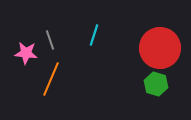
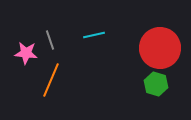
cyan line: rotated 60 degrees clockwise
orange line: moved 1 px down
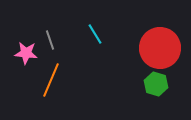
cyan line: moved 1 px right, 1 px up; rotated 70 degrees clockwise
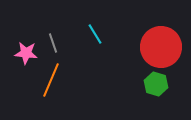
gray line: moved 3 px right, 3 px down
red circle: moved 1 px right, 1 px up
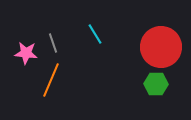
green hexagon: rotated 15 degrees counterclockwise
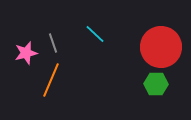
cyan line: rotated 15 degrees counterclockwise
pink star: rotated 20 degrees counterclockwise
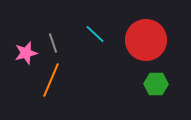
red circle: moved 15 px left, 7 px up
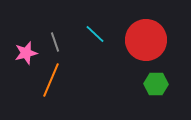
gray line: moved 2 px right, 1 px up
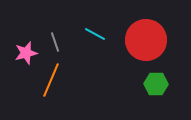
cyan line: rotated 15 degrees counterclockwise
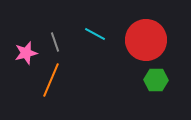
green hexagon: moved 4 px up
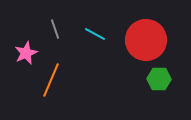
gray line: moved 13 px up
pink star: rotated 10 degrees counterclockwise
green hexagon: moved 3 px right, 1 px up
